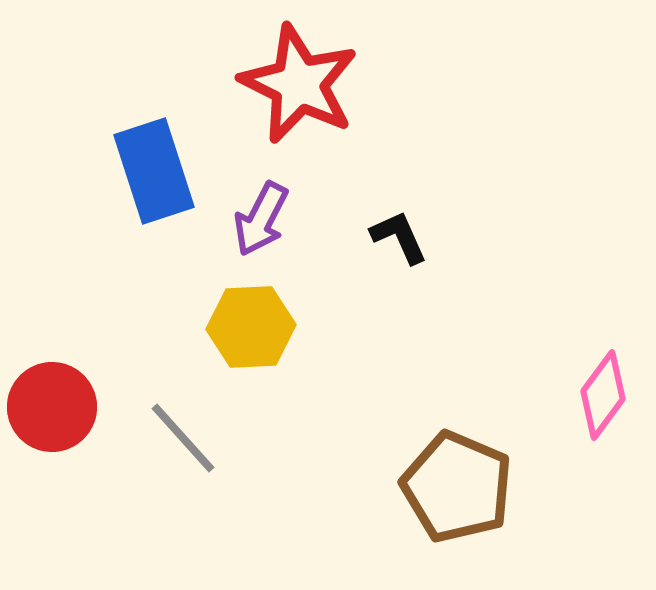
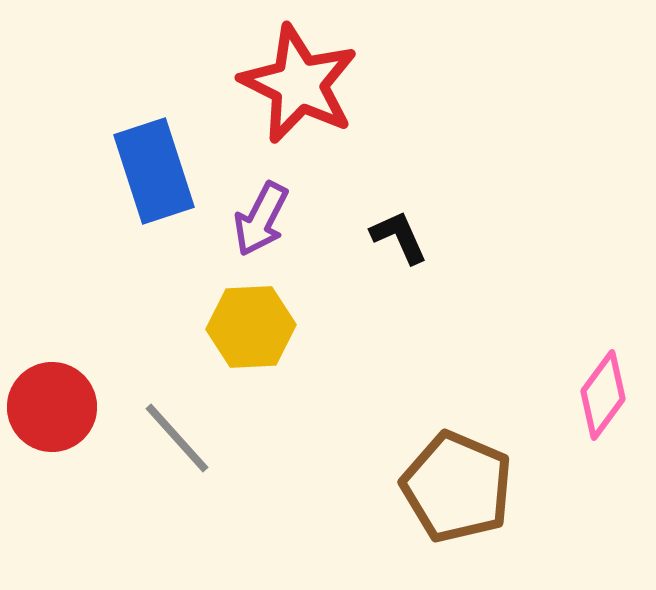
gray line: moved 6 px left
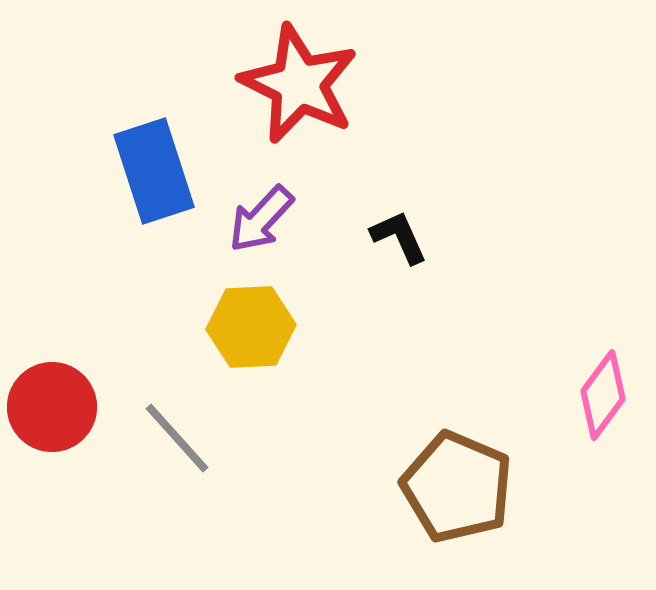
purple arrow: rotated 16 degrees clockwise
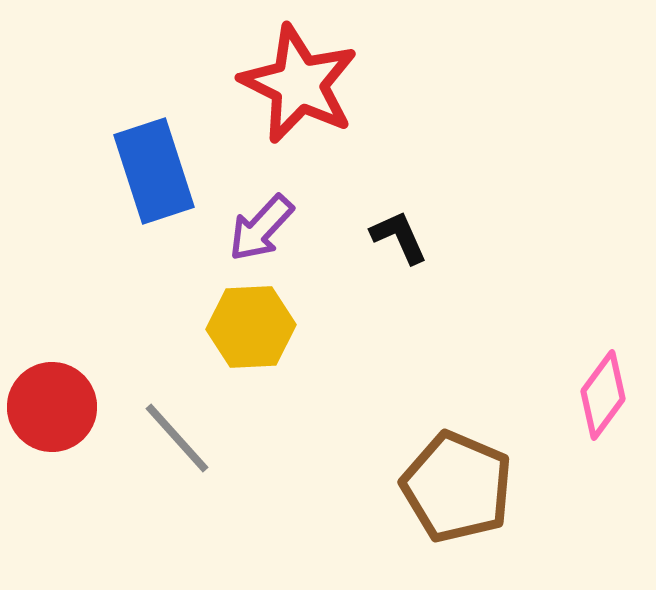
purple arrow: moved 9 px down
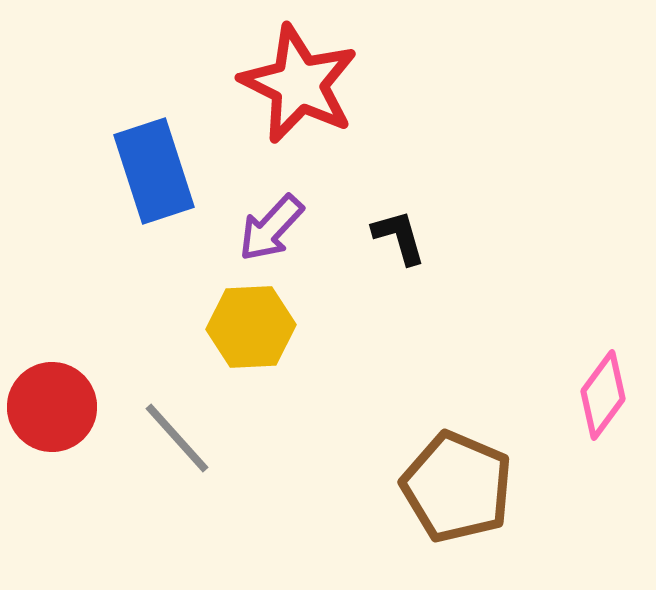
purple arrow: moved 10 px right
black L-shape: rotated 8 degrees clockwise
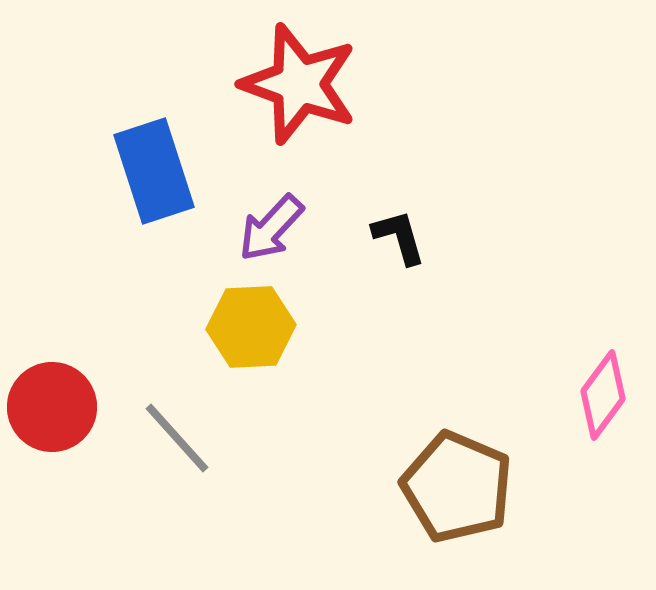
red star: rotated 6 degrees counterclockwise
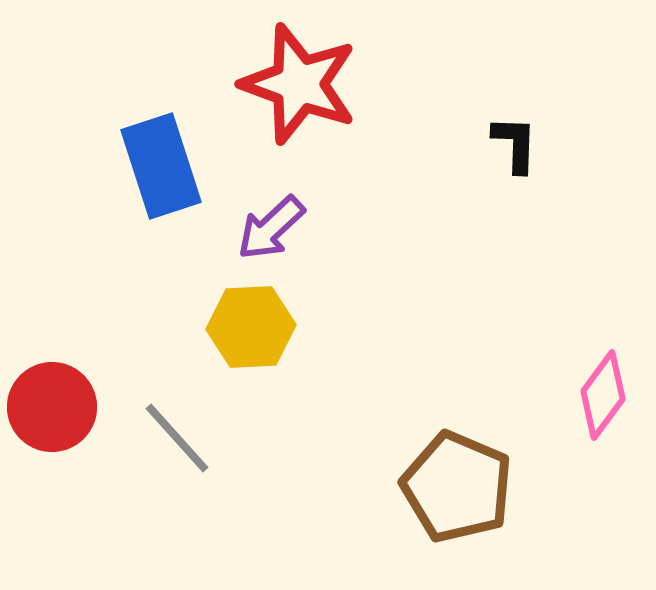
blue rectangle: moved 7 px right, 5 px up
purple arrow: rotated 4 degrees clockwise
black L-shape: moved 116 px right, 93 px up; rotated 18 degrees clockwise
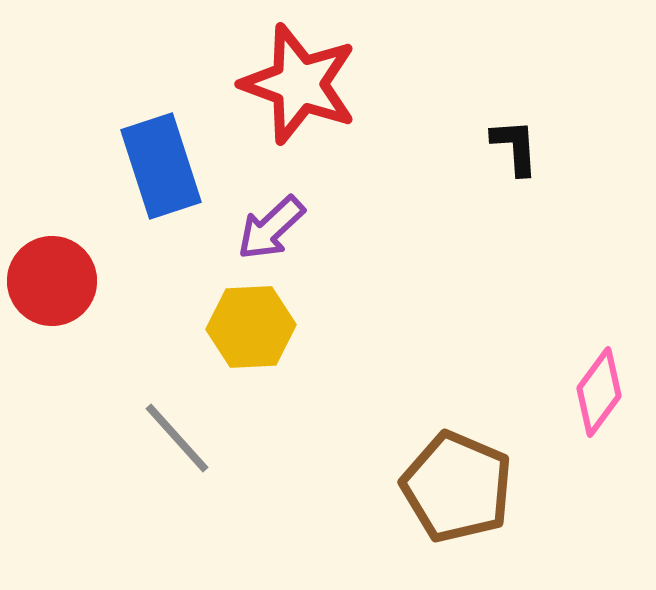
black L-shape: moved 3 px down; rotated 6 degrees counterclockwise
pink diamond: moved 4 px left, 3 px up
red circle: moved 126 px up
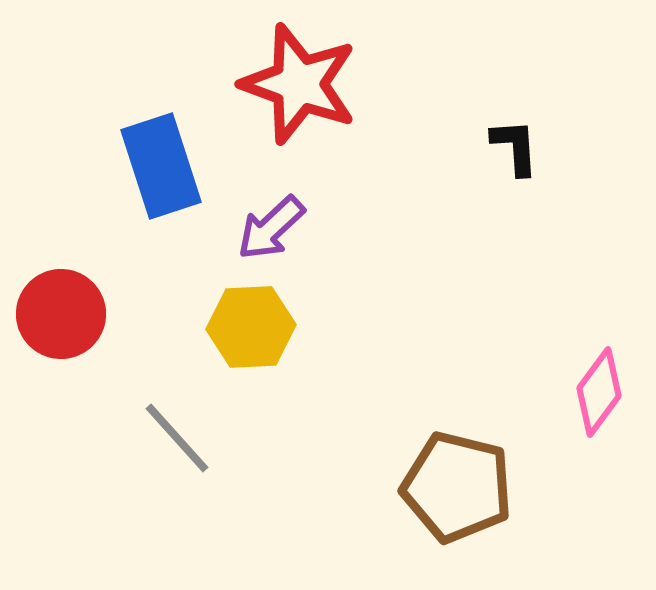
red circle: moved 9 px right, 33 px down
brown pentagon: rotated 9 degrees counterclockwise
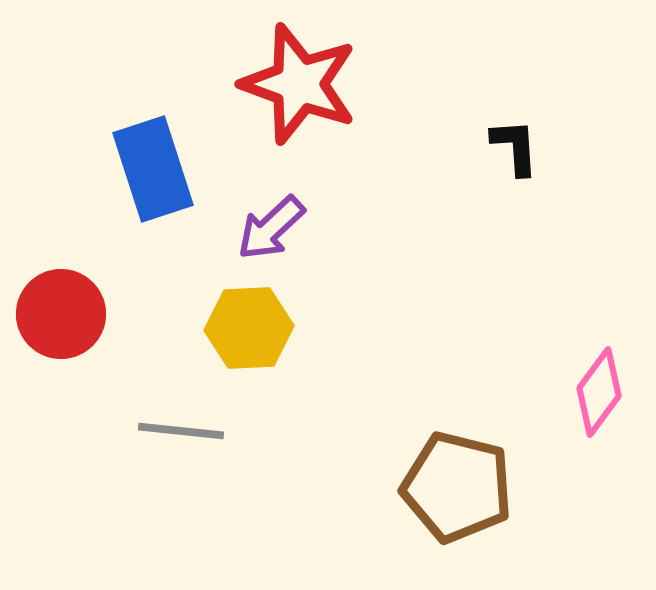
blue rectangle: moved 8 px left, 3 px down
yellow hexagon: moved 2 px left, 1 px down
gray line: moved 4 px right, 7 px up; rotated 42 degrees counterclockwise
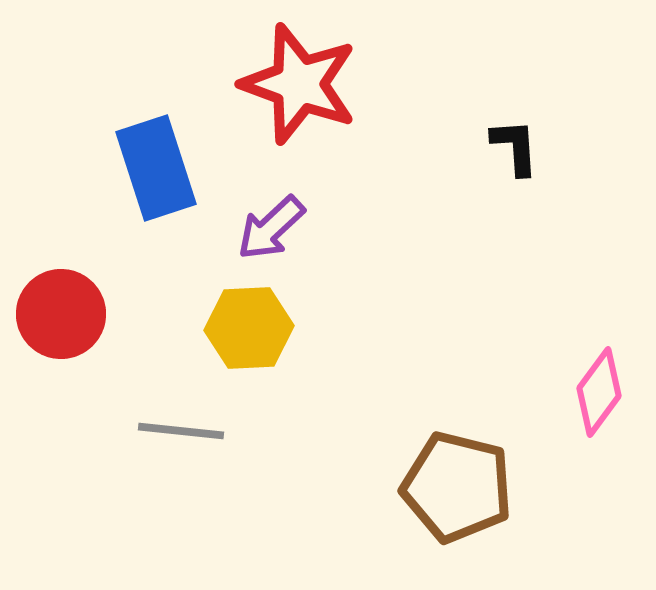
blue rectangle: moved 3 px right, 1 px up
